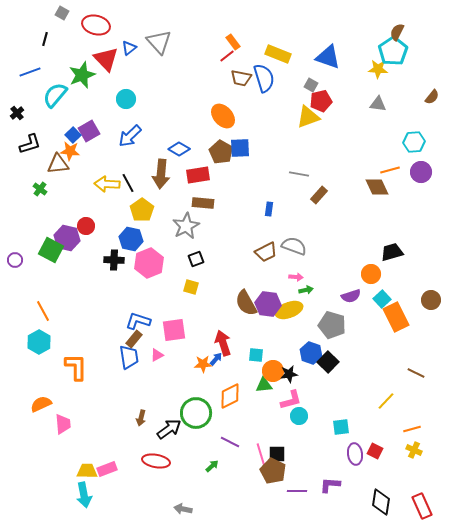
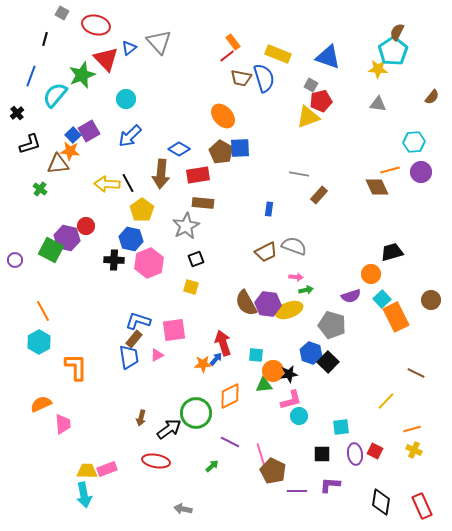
blue line at (30, 72): moved 1 px right, 4 px down; rotated 50 degrees counterclockwise
black square at (277, 454): moved 45 px right
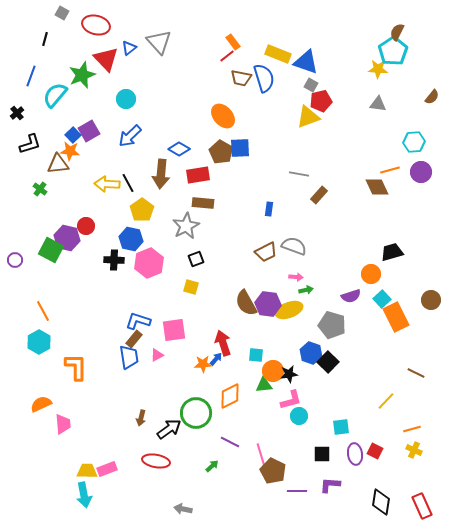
blue triangle at (328, 57): moved 22 px left, 5 px down
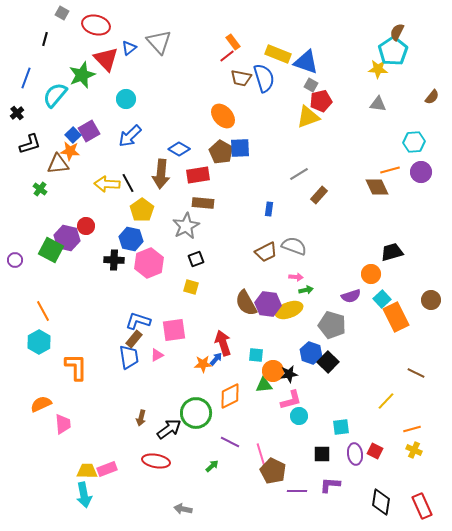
blue line at (31, 76): moved 5 px left, 2 px down
gray line at (299, 174): rotated 42 degrees counterclockwise
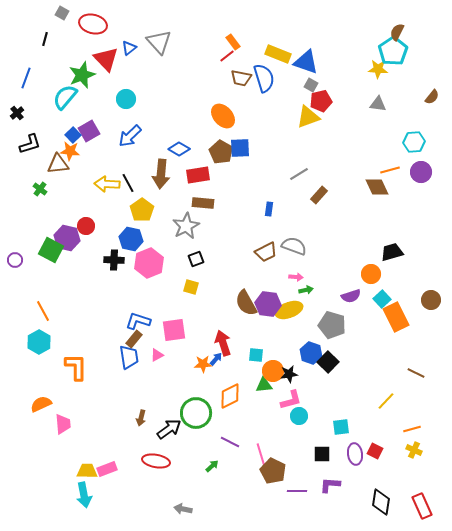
red ellipse at (96, 25): moved 3 px left, 1 px up
cyan semicircle at (55, 95): moved 10 px right, 2 px down
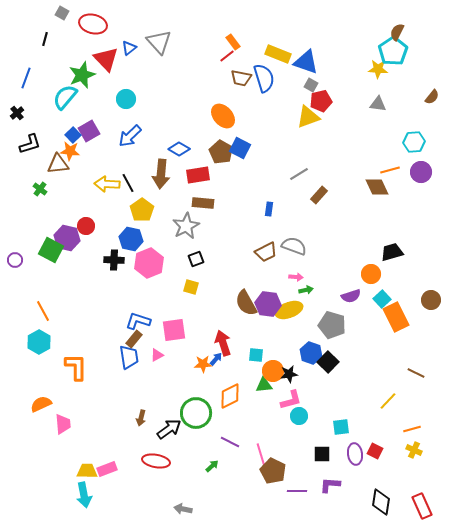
blue square at (240, 148): rotated 30 degrees clockwise
yellow line at (386, 401): moved 2 px right
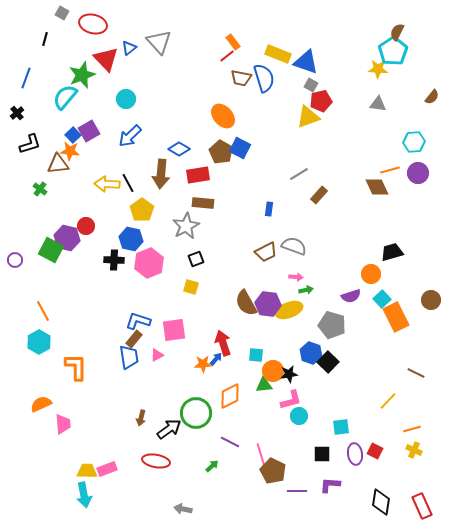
purple circle at (421, 172): moved 3 px left, 1 px down
